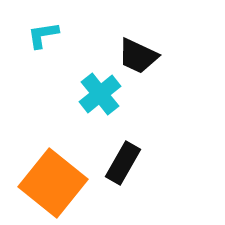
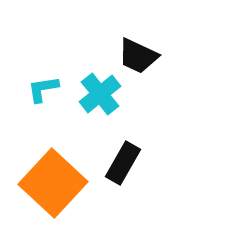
cyan L-shape: moved 54 px down
orange square: rotated 4 degrees clockwise
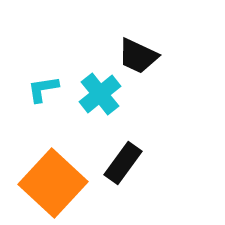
black rectangle: rotated 6 degrees clockwise
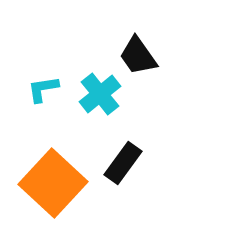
black trapezoid: rotated 30 degrees clockwise
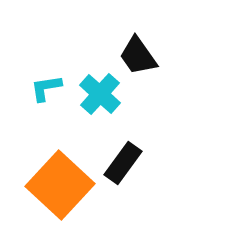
cyan L-shape: moved 3 px right, 1 px up
cyan cross: rotated 9 degrees counterclockwise
orange square: moved 7 px right, 2 px down
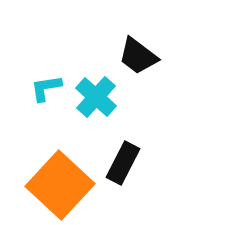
black trapezoid: rotated 18 degrees counterclockwise
cyan cross: moved 4 px left, 3 px down
black rectangle: rotated 9 degrees counterclockwise
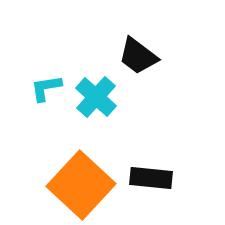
black rectangle: moved 28 px right, 15 px down; rotated 69 degrees clockwise
orange square: moved 21 px right
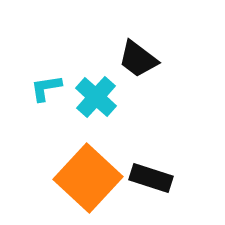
black trapezoid: moved 3 px down
black rectangle: rotated 12 degrees clockwise
orange square: moved 7 px right, 7 px up
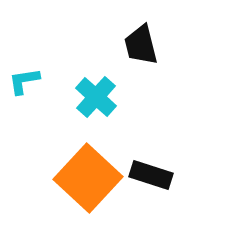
black trapezoid: moved 3 px right, 14 px up; rotated 39 degrees clockwise
cyan L-shape: moved 22 px left, 7 px up
black rectangle: moved 3 px up
